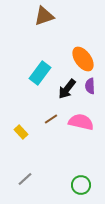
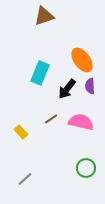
orange ellipse: moved 1 px left, 1 px down
cyan rectangle: rotated 15 degrees counterclockwise
green circle: moved 5 px right, 17 px up
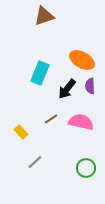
orange ellipse: rotated 25 degrees counterclockwise
gray line: moved 10 px right, 17 px up
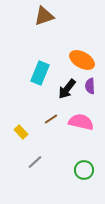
green circle: moved 2 px left, 2 px down
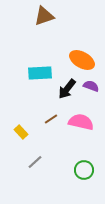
cyan rectangle: rotated 65 degrees clockwise
purple semicircle: moved 1 px right; rotated 112 degrees clockwise
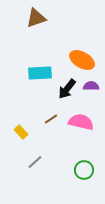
brown triangle: moved 8 px left, 2 px down
purple semicircle: rotated 21 degrees counterclockwise
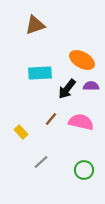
brown triangle: moved 1 px left, 7 px down
brown line: rotated 16 degrees counterclockwise
gray line: moved 6 px right
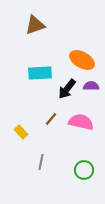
gray line: rotated 35 degrees counterclockwise
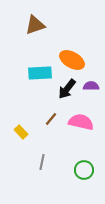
orange ellipse: moved 10 px left
gray line: moved 1 px right
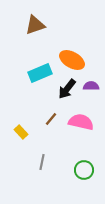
cyan rectangle: rotated 20 degrees counterclockwise
